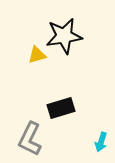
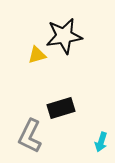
gray L-shape: moved 3 px up
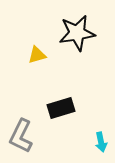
black star: moved 13 px right, 3 px up
gray L-shape: moved 9 px left
cyan arrow: rotated 30 degrees counterclockwise
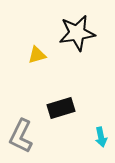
cyan arrow: moved 5 px up
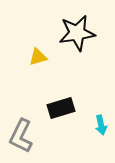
yellow triangle: moved 1 px right, 2 px down
cyan arrow: moved 12 px up
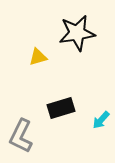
cyan arrow: moved 5 px up; rotated 54 degrees clockwise
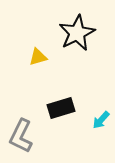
black star: rotated 18 degrees counterclockwise
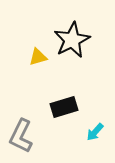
black star: moved 5 px left, 7 px down
black rectangle: moved 3 px right, 1 px up
cyan arrow: moved 6 px left, 12 px down
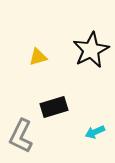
black star: moved 19 px right, 10 px down
black rectangle: moved 10 px left
cyan arrow: rotated 24 degrees clockwise
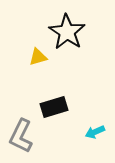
black star: moved 24 px left, 18 px up; rotated 12 degrees counterclockwise
